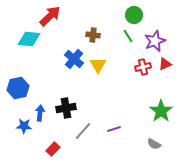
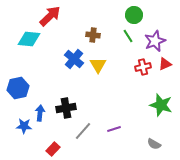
green star: moved 6 px up; rotated 20 degrees counterclockwise
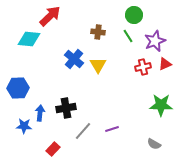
brown cross: moved 5 px right, 3 px up
blue hexagon: rotated 10 degrees clockwise
green star: rotated 15 degrees counterclockwise
purple line: moved 2 px left
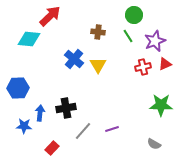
red rectangle: moved 1 px left, 1 px up
